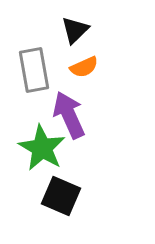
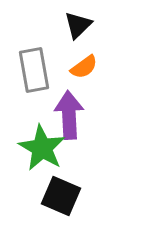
black triangle: moved 3 px right, 5 px up
orange semicircle: rotated 12 degrees counterclockwise
purple arrow: rotated 21 degrees clockwise
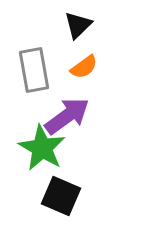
purple arrow: moved 2 px left, 1 px down; rotated 57 degrees clockwise
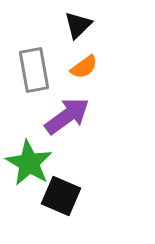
green star: moved 13 px left, 15 px down
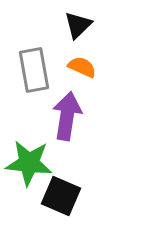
orange semicircle: moved 2 px left; rotated 120 degrees counterclockwise
purple arrow: rotated 45 degrees counterclockwise
green star: rotated 24 degrees counterclockwise
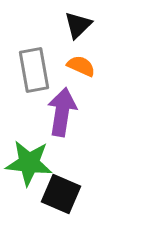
orange semicircle: moved 1 px left, 1 px up
purple arrow: moved 5 px left, 4 px up
black square: moved 2 px up
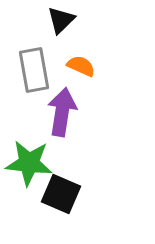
black triangle: moved 17 px left, 5 px up
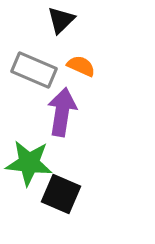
gray rectangle: rotated 57 degrees counterclockwise
